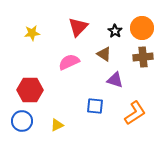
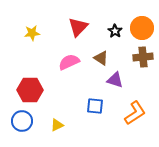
brown triangle: moved 3 px left, 4 px down
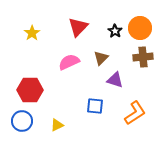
orange circle: moved 2 px left
yellow star: rotated 28 degrees counterclockwise
brown triangle: rotated 42 degrees clockwise
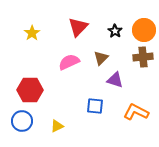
orange circle: moved 4 px right, 2 px down
orange L-shape: moved 1 px right, 1 px up; rotated 120 degrees counterclockwise
yellow triangle: moved 1 px down
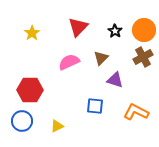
brown cross: rotated 24 degrees counterclockwise
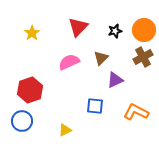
black star: rotated 24 degrees clockwise
purple triangle: rotated 42 degrees counterclockwise
red hexagon: rotated 20 degrees counterclockwise
yellow triangle: moved 8 px right, 4 px down
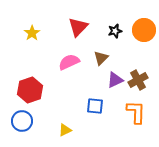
brown cross: moved 5 px left, 23 px down
orange L-shape: rotated 65 degrees clockwise
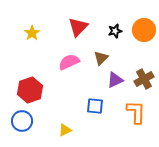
brown cross: moved 6 px right, 1 px up
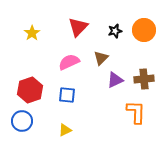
brown cross: rotated 24 degrees clockwise
blue square: moved 28 px left, 11 px up
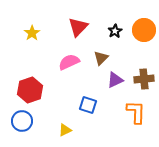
black star: rotated 16 degrees counterclockwise
blue square: moved 21 px right, 10 px down; rotated 12 degrees clockwise
